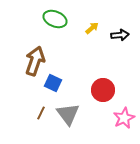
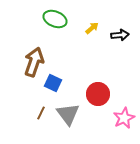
brown arrow: moved 1 px left, 1 px down
red circle: moved 5 px left, 4 px down
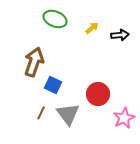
blue square: moved 2 px down
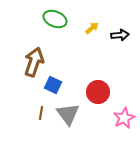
red circle: moved 2 px up
brown line: rotated 16 degrees counterclockwise
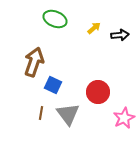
yellow arrow: moved 2 px right
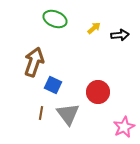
pink star: moved 9 px down
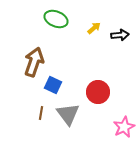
green ellipse: moved 1 px right
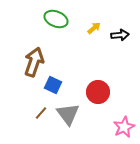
brown line: rotated 32 degrees clockwise
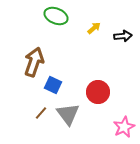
green ellipse: moved 3 px up
black arrow: moved 3 px right, 1 px down
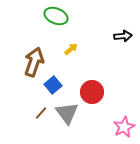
yellow arrow: moved 23 px left, 21 px down
blue square: rotated 24 degrees clockwise
red circle: moved 6 px left
gray triangle: moved 1 px left, 1 px up
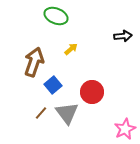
pink star: moved 1 px right, 2 px down
